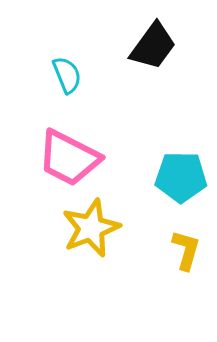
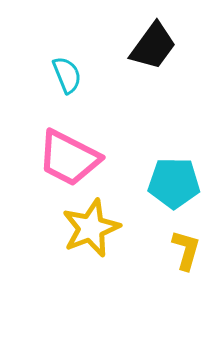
cyan pentagon: moved 7 px left, 6 px down
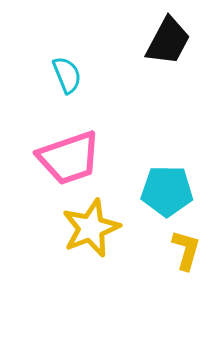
black trapezoid: moved 15 px right, 5 px up; rotated 8 degrees counterclockwise
pink trapezoid: rotated 46 degrees counterclockwise
cyan pentagon: moved 7 px left, 8 px down
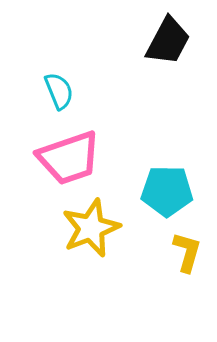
cyan semicircle: moved 8 px left, 16 px down
yellow L-shape: moved 1 px right, 2 px down
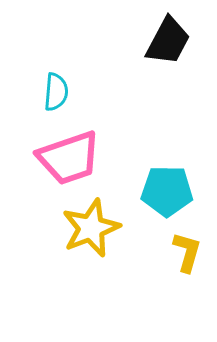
cyan semicircle: moved 3 px left, 1 px down; rotated 27 degrees clockwise
